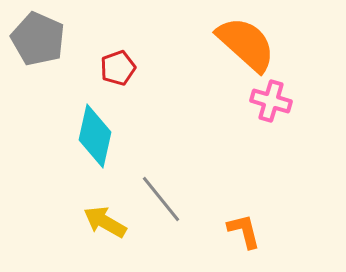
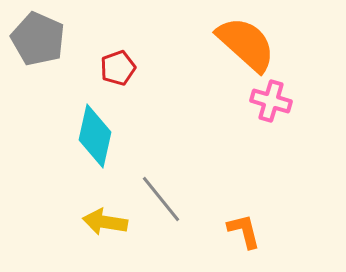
yellow arrow: rotated 21 degrees counterclockwise
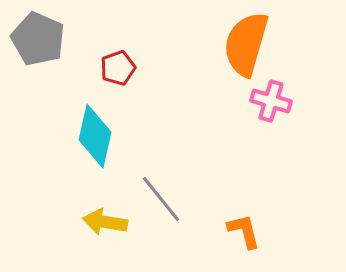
orange semicircle: rotated 116 degrees counterclockwise
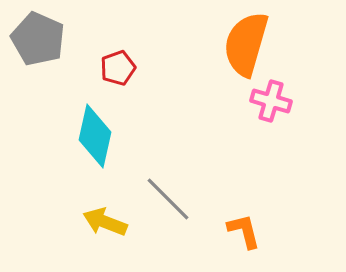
gray line: moved 7 px right; rotated 6 degrees counterclockwise
yellow arrow: rotated 12 degrees clockwise
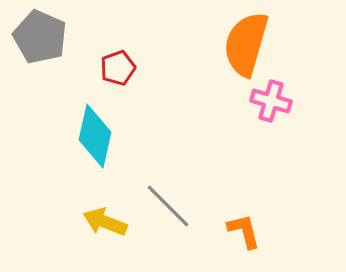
gray pentagon: moved 2 px right, 2 px up
gray line: moved 7 px down
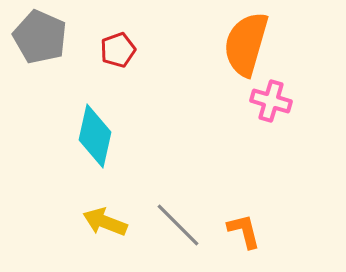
red pentagon: moved 18 px up
gray line: moved 10 px right, 19 px down
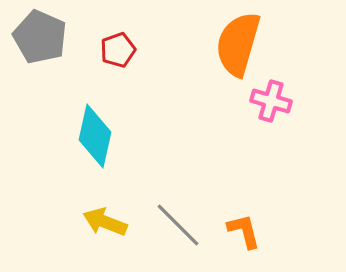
orange semicircle: moved 8 px left
